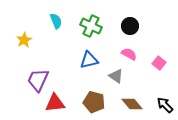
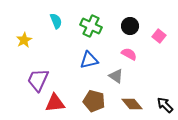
pink square: moved 27 px up
brown pentagon: moved 1 px up
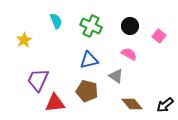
brown pentagon: moved 7 px left, 10 px up
black arrow: rotated 84 degrees counterclockwise
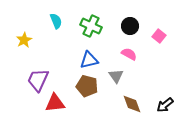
gray triangle: rotated 21 degrees clockwise
brown pentagon: moved 5 px up
brown diamond: rotated 20 degrees clockwise
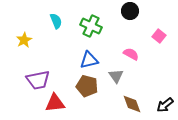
black circle: moved 15 px up
pink semicircle: moved 2 px right
purple trapezoid: rotated 125 degrees counterclockwise
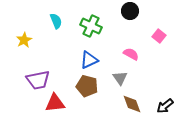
blue triangle: rotated 12 degrees counterclockwise
gray triangle: moved 4 px right, 2 px down
black arrow: moved 1 px down
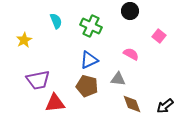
gray triangle: moved 2 px left, 1 px down; rotated 49 degrees counterclockwise
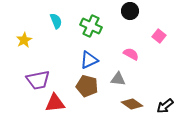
brown diamond: rotated 35 degrees counterclockwise
